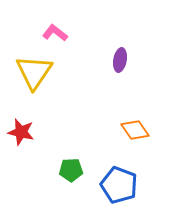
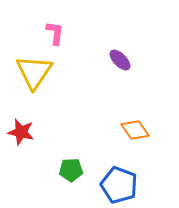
pink L-shape: rotated 60 degrees clockwise
purple ellipse: rotated 55 degrees counterclockwise
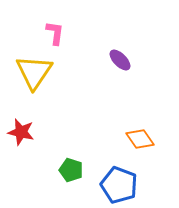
orange diamond: moved 5 px right, 9 px down
green pentagon: rotated 20 degrees clockwise
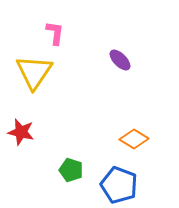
orange diamond: moved 6 px left; rotated 24 degrees counterclockwise
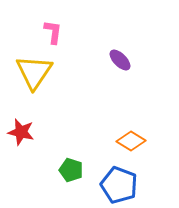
pink L-shape: moved 2 px left, 1 px up
orange diamond: moved 3 px left, 2 px down
